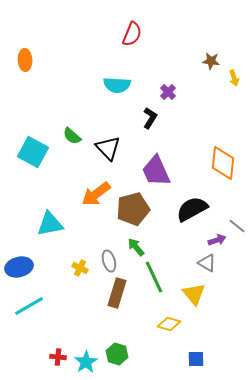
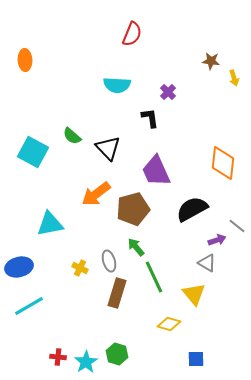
black L-shape: rotated 40 degrees counterclockwise
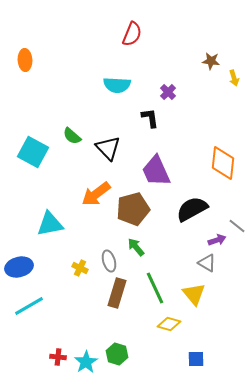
green line: moved 1 px right, 11 px down
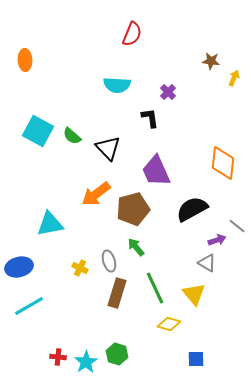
yellow arrow: rotated 140 degrees counterclockwise
cyan square: moved 5 px right, 21 px up
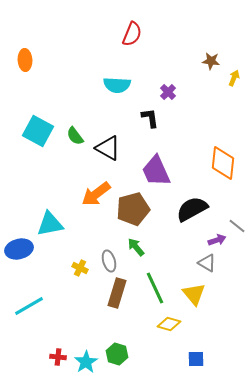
green semicircle: moved 3 px right; rotated 12 degrees clockwise
black triangle: rotated 16 degrees counterclockwise
blue ellipse: moved 18 px up
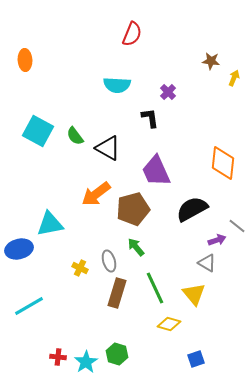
blue square: rotated 18 degrees counterclockwise
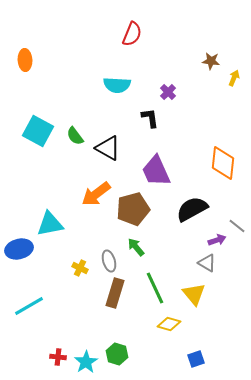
brown rectangle: moved 2 px left
